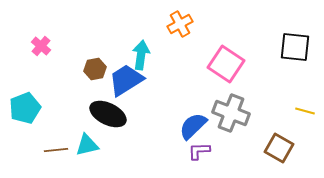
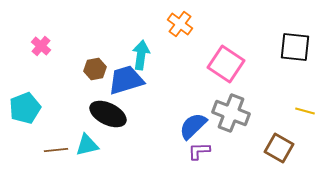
orange cross: rotated 25 degrees counterclockwise
blue trapezoid: rotated 15 degrees clockwise
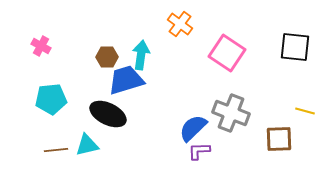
pink cross: rotated 12 degrees counterclockwise
pink square: moved 1 px right, 11 px up
brown hexagon: moved 12 px right, 12 px up; rotated 10 degrees clockwise
cyan pentagon: moved 26 px right, 9 px up; rotated 16 degrees clockwise
blue semicircle: moved 2 px down
brown square: moved 9 px up; rotated 32 degrees counterclockwise
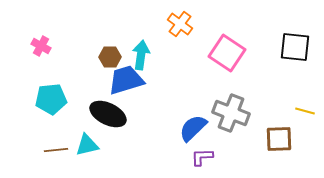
brown hexagon: moved 3 px right
purple L-shape: moved 3 px right, 6 px down
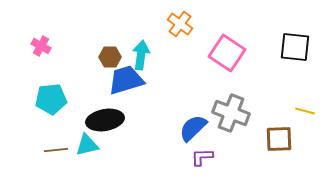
black ellipse: moved 3 px left, 6 px down; rotated 36 degrees counterclockwise
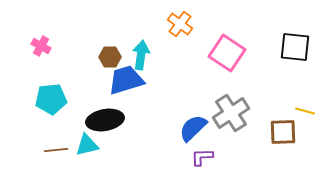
gray cross: rotated 36 degrees clockwise
brown square: moved 4 px right, 7 px up
